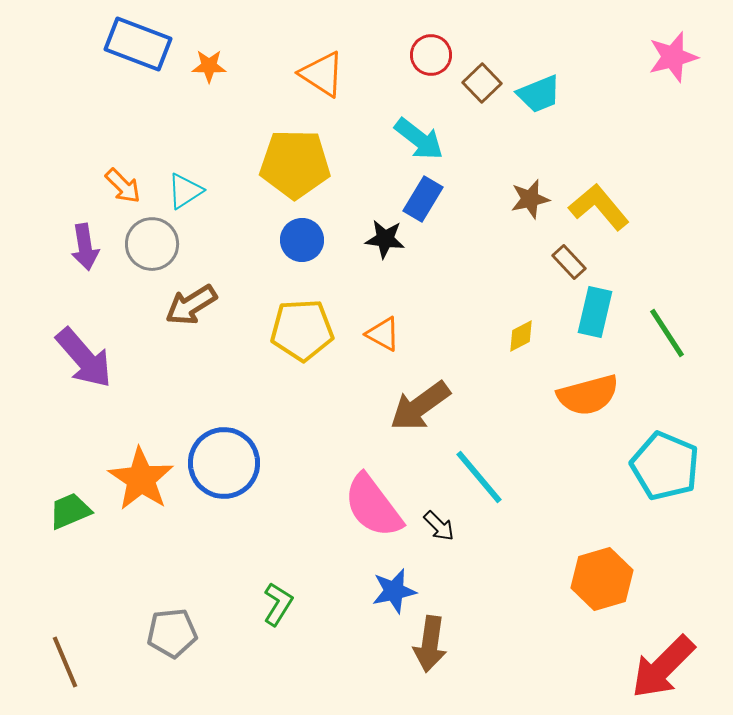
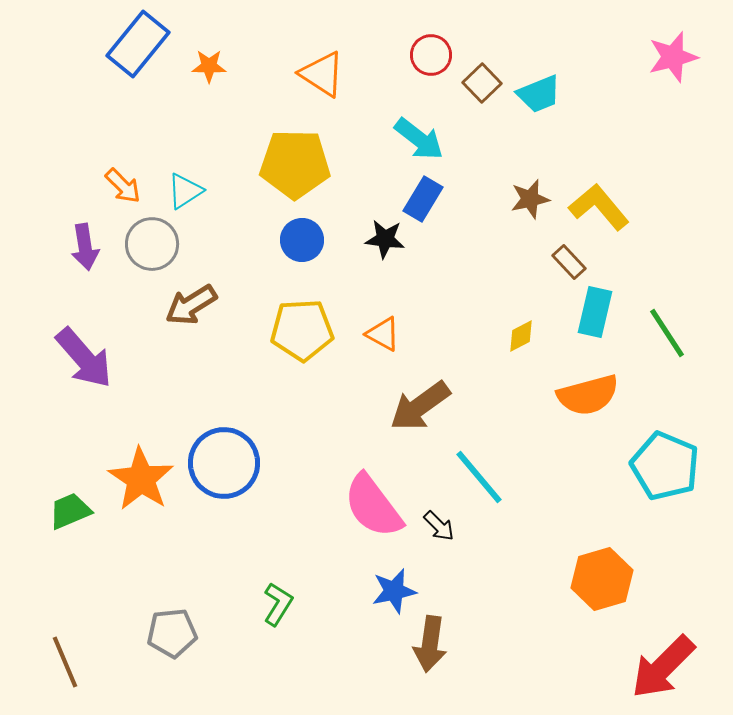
blue rectangle at (138, 44): rotated 72 degrees counterclockwise
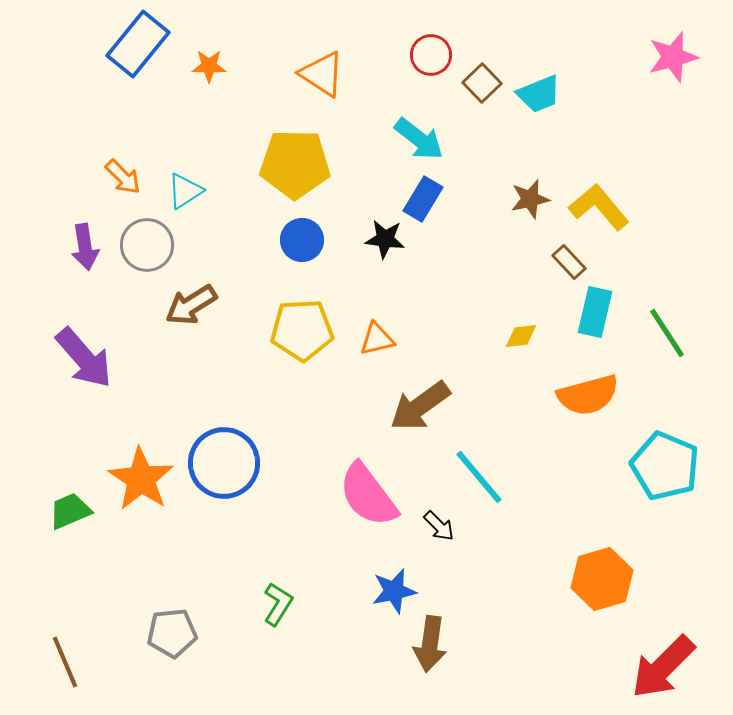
orange arrow at (123, 186): moved 9 px up
gray circle at (152, 244): moved 5 px left, 1 px down
orange triangle at (383, 334): moved 6 px left, 5 px down; rotated 42 degrees counterclockwise
yellow diamond at (521, 336): rotated 20 degrees clockwise
pink semicircle at (373, 506): moved 5 px left, 11 px up
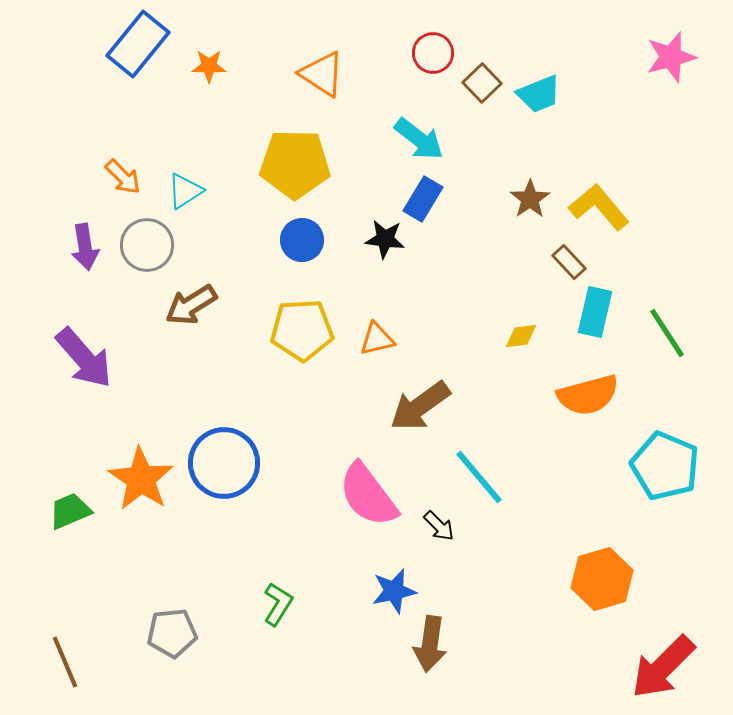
red circle at (431, 55): moved 2 px right, 2 px up
pink star at (673, 57): moved 2 px left
brown star at (530, 199): rotated 21 degrees counterclockwise
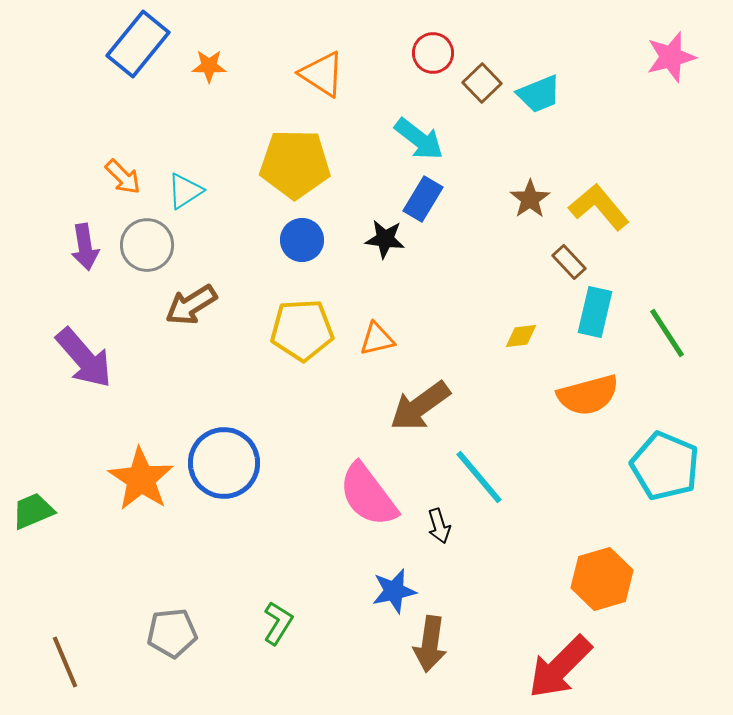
green trapezoid at (70, 511): moved 37 px left
black arrow at (439, 526): rotated 28 degrees clockwise
green L-shape at (278, 604): moved 19 px down
red arrow at (663, 667): moved 103 px left
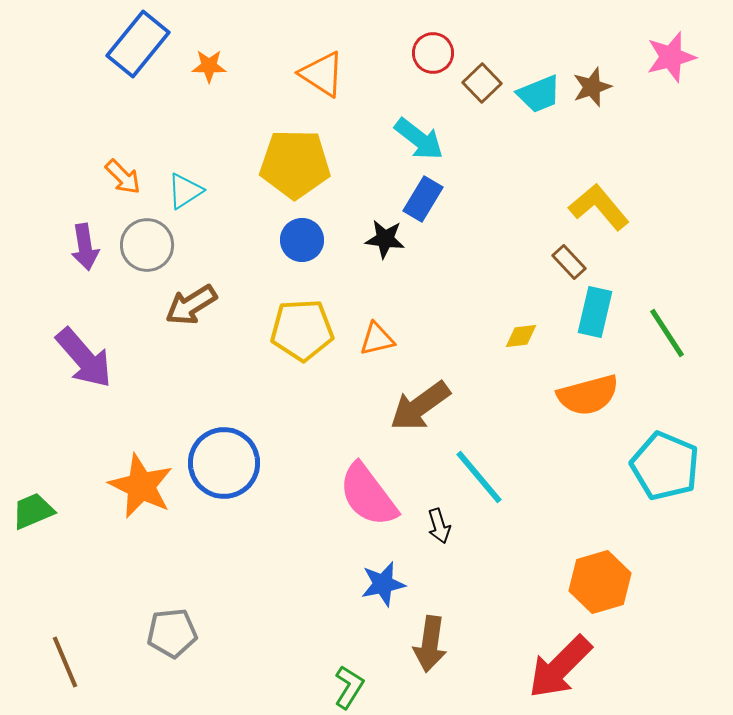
brown star at (530, 199): moved 62 px right, 112 px up; rotated 15 degrees clockwise
orange star at (141, 479): moved 7 px down; rotated 8 degrees counterclockwise
orange hexagon at (602, 579): moved 2 px left, 3 px down
blue star at (394, 591): moved 11 px left, 7 px up
green L-shape at (278, 623): moved 71 px right, 64 px down
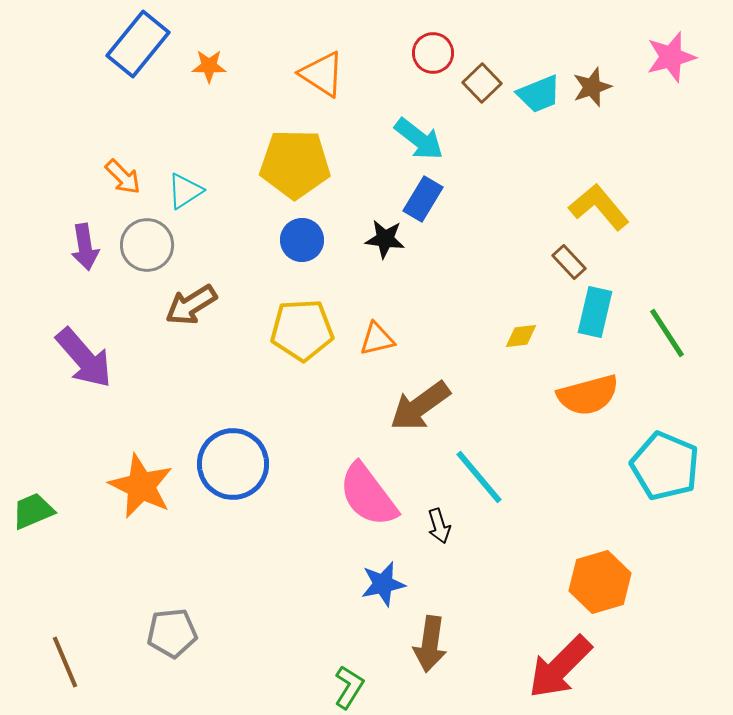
blue circle at (224, 463): moved 9 px right, 1 px down
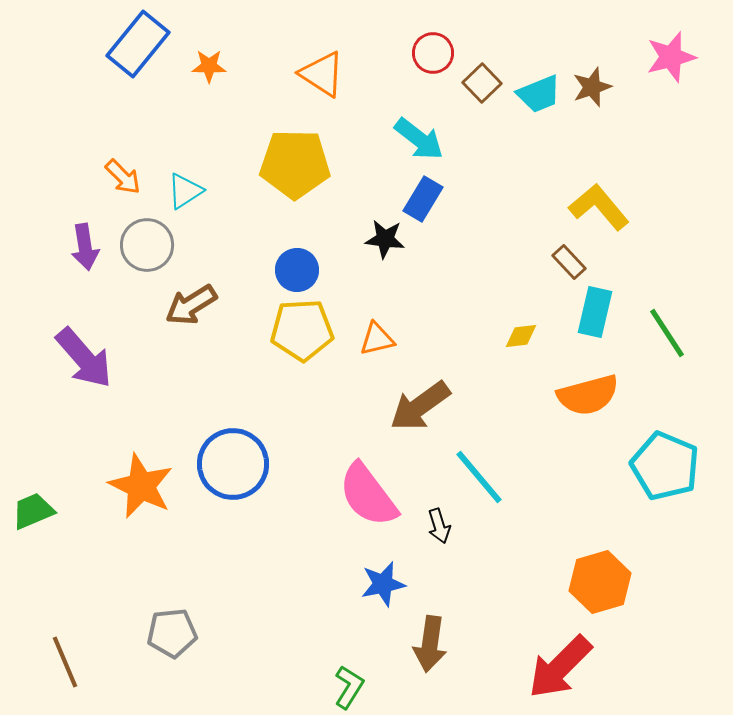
blue circle at (302, 240): moved 5 px left, 30 px down
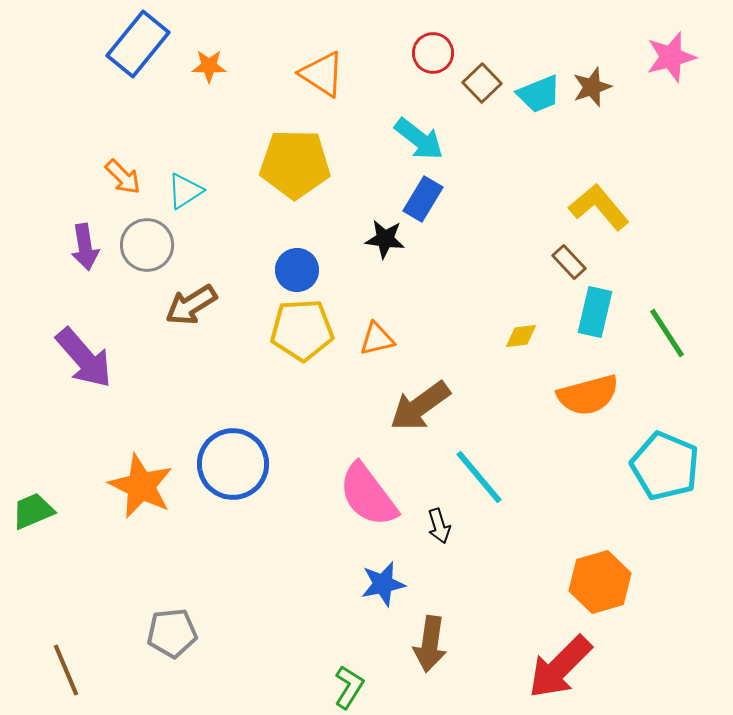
brown line at (65, 662): moved 1 px right, 8 px down
